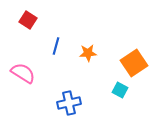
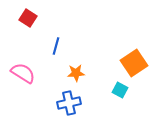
red square: moved 2 px up
orange star: moved 12 px left, 20 px down
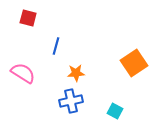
red square: rotated 18 degrees counterclockwise
cyan square: moved 5 px left, 21 px down
blue cross: moved 2 px right, 2 px up
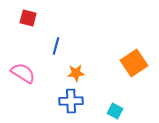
blue cross: rotated 10 degrees clockwise
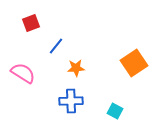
red square: moved 3 px right, 5 px down; rotated 36 degrees counterclockwise
blue line: rotated 24 degrees clockwise
orange star: moved 5 px up
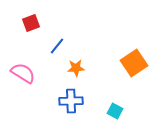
blue line: moved 1 px right
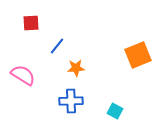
red square: rotated 18 degrees clockwise
orange square: moved 4 px right, 8 px up; rotated 12 degrees clockwise
pink semicircle: moved 2 px down
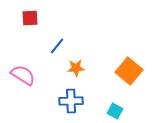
red square: moved 1 px left, 5 px up
orange square: moved 9 px left, 16 px down; rotated 28 degrees counterclockwise
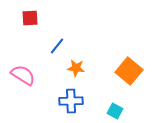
orange star: rotated 12 degrees clockwise
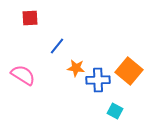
blue cross: moved 27 px right, 21 px up
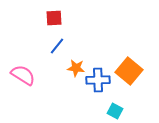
red square: moved 24 px right
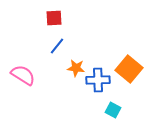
orange square: moved 2 px up
cyan square: moved 2 px left, 1 px up
